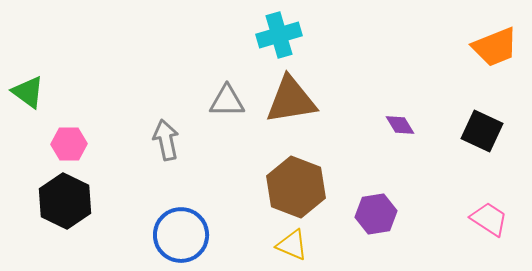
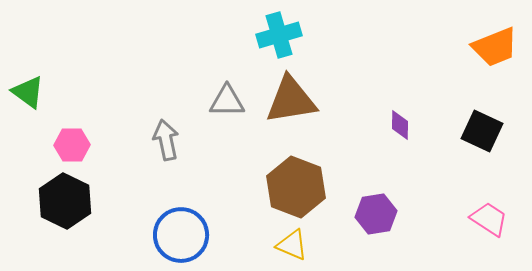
purple diamond: rotated 32 degrees clockwise
pink hexagon: moved 3 px right, 1 px down
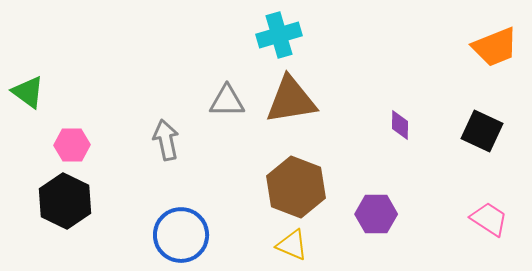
purple hexagon: rotated 9 degrees clockwise
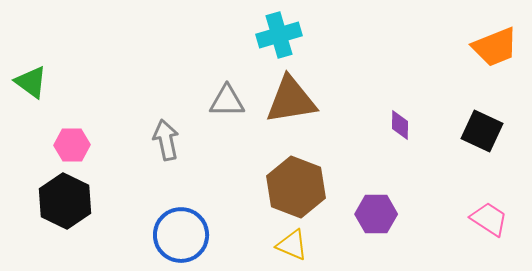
green triangle: moved 3 px right, 10 px up
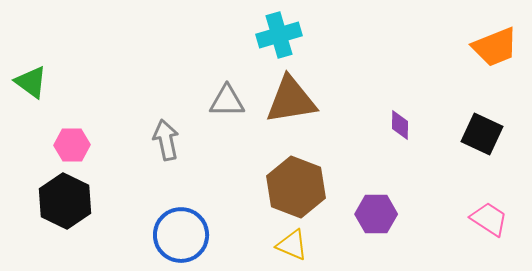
black square: moved 3 px down
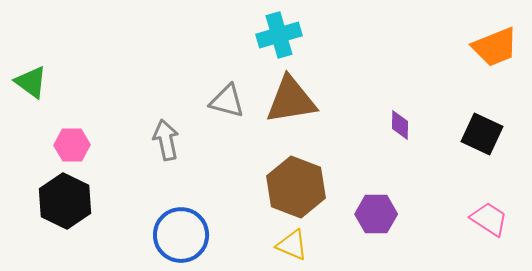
gray triangle: rotated 15 degrees clockwise
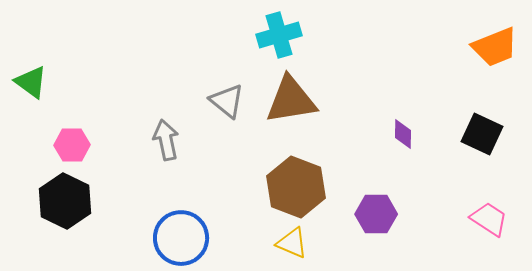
gray triangle: rotated 24 degrees clockwise
purple diamond: moved 3 px right, 9 px down
blue circle: moved 3 px down
yellow triangle: moved 2 px up
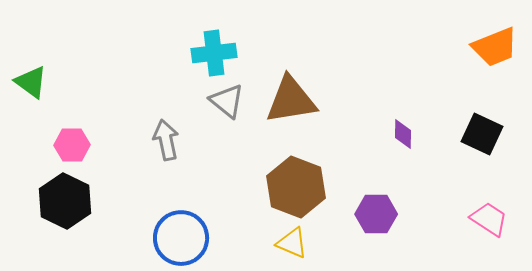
cyan cross: moved 65 px left, 18 px down; rotated 9 degrees clockwise
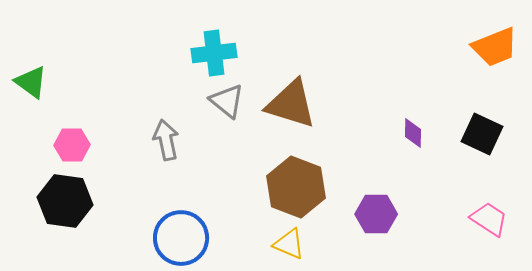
brown triangle: moved 4 px down; rotated 26 degrees clockwise
purple diamond: moved 10 px right, 1 px up
black hexagon: rotated 18 degrees counterclockwise
yellow triangle: moved 3 px left, 1 px down
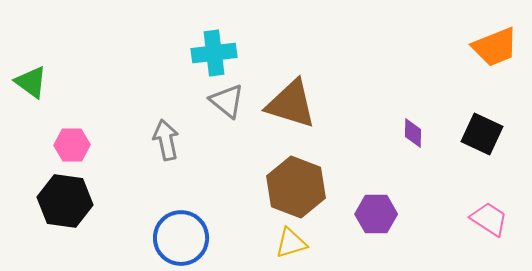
yellow triangle: moved 2 px right, 1 px up; rotated 40 degrees counterclockwise
